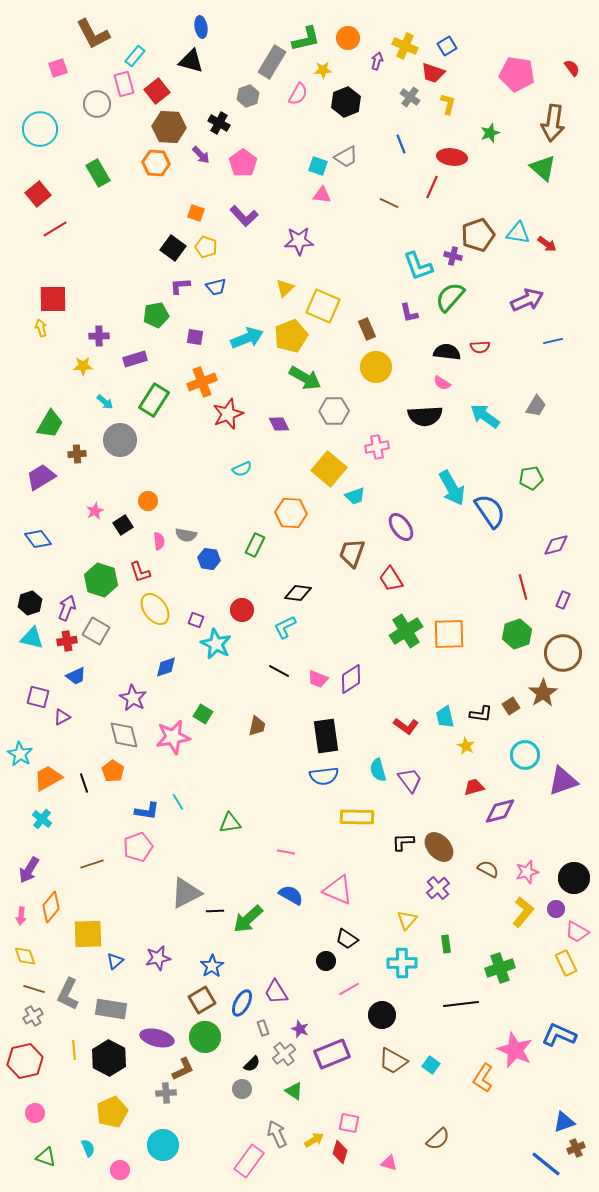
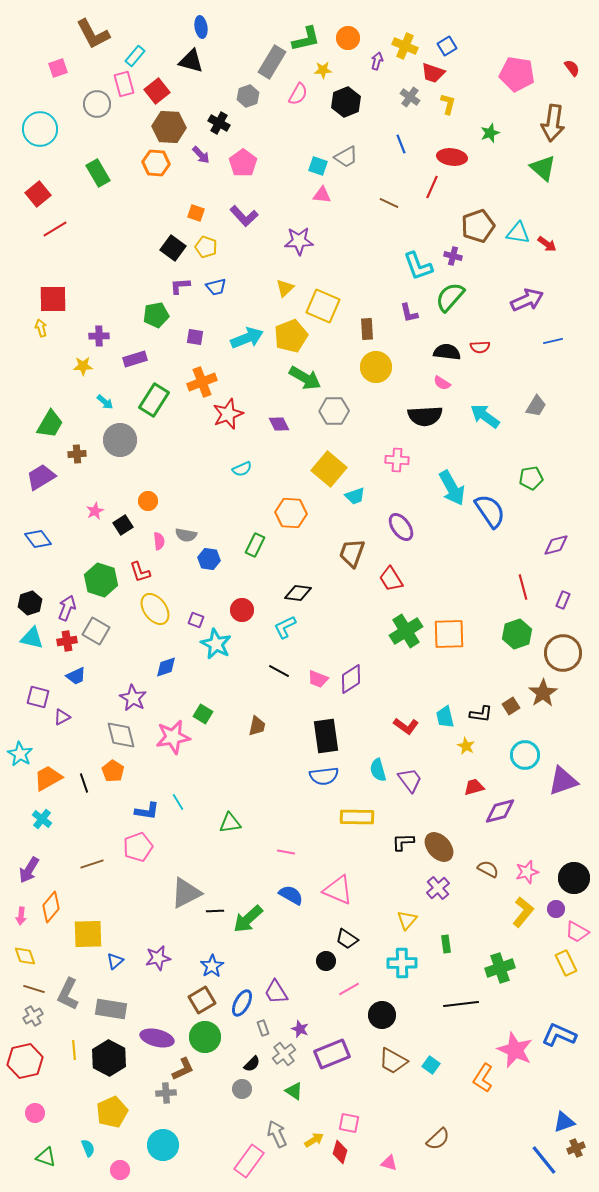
brown pentagon at (478, 235): moved 9 px up
brown rectangle at (367, 329): rotated 20 degrees clockwise
pink cross at (377, 447): moved 20 px right, 13 px down; rotated 15 degrees clockwise
gray diamond at (124, 735): moved 3 px left
blue line at (546, 1164): moved 2 px left, 4 px up; rotated 12 degrees clockwise
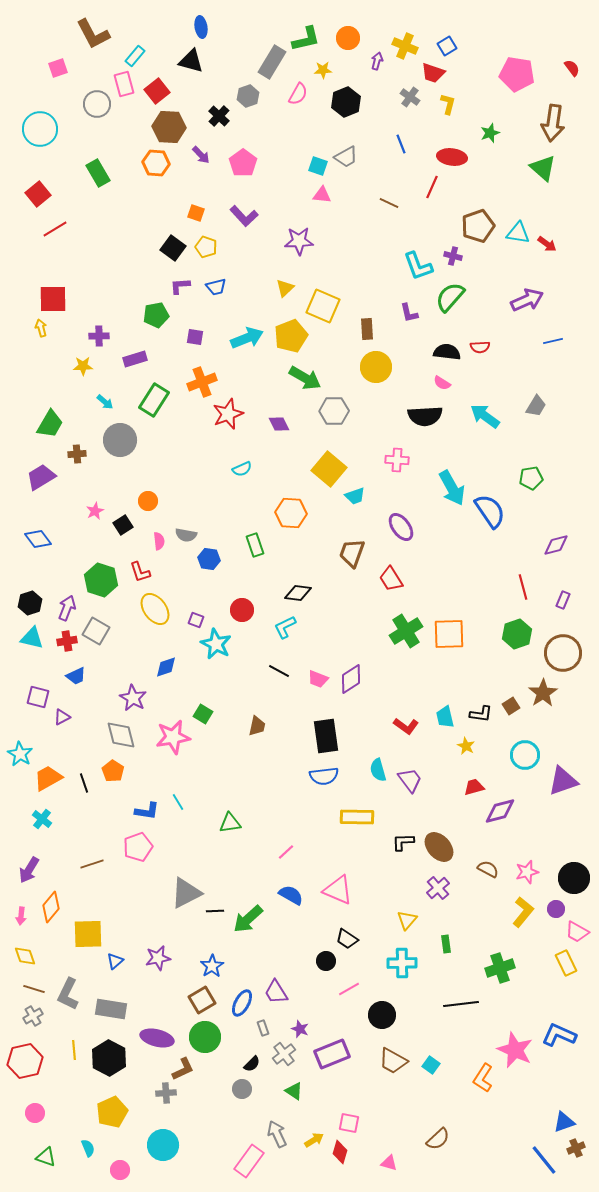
black cross at (219, 123): moved 7 px up; rotated 15 degrees clockwise
green rectangle at (255, 545): rotated 45 degrees counterclockwise
pink line at (286, 852): rotated 54 degrees counterclockwise
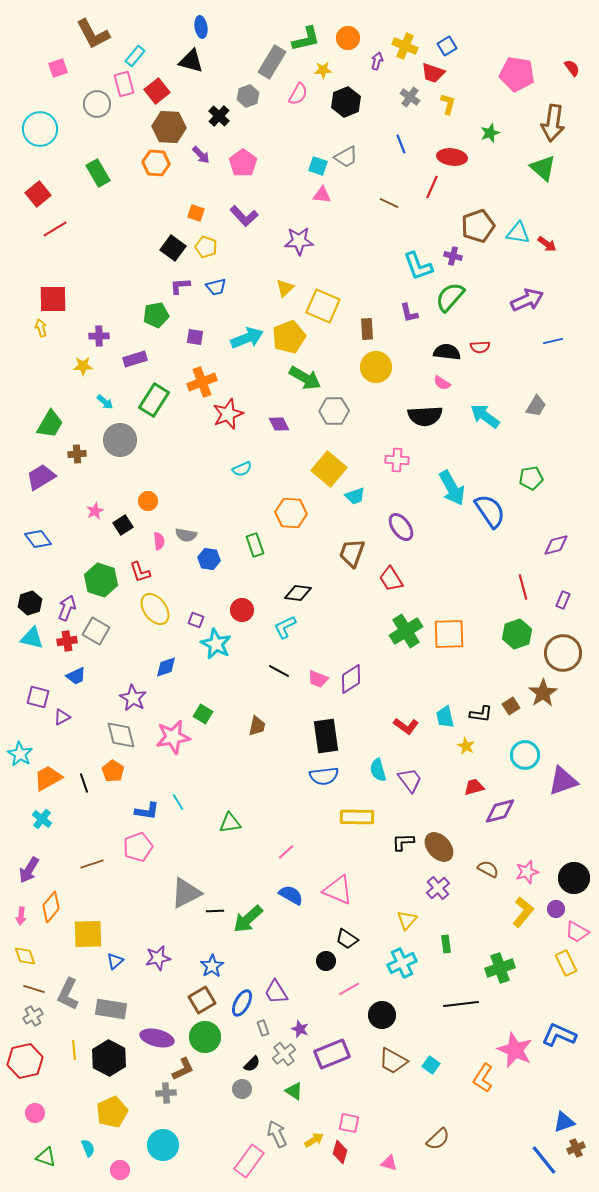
yellow pentagon at (291, 336): moved 2 px left, 1 px down
cyan cross at (402, 963): rotated 24 degrees counterclockwise
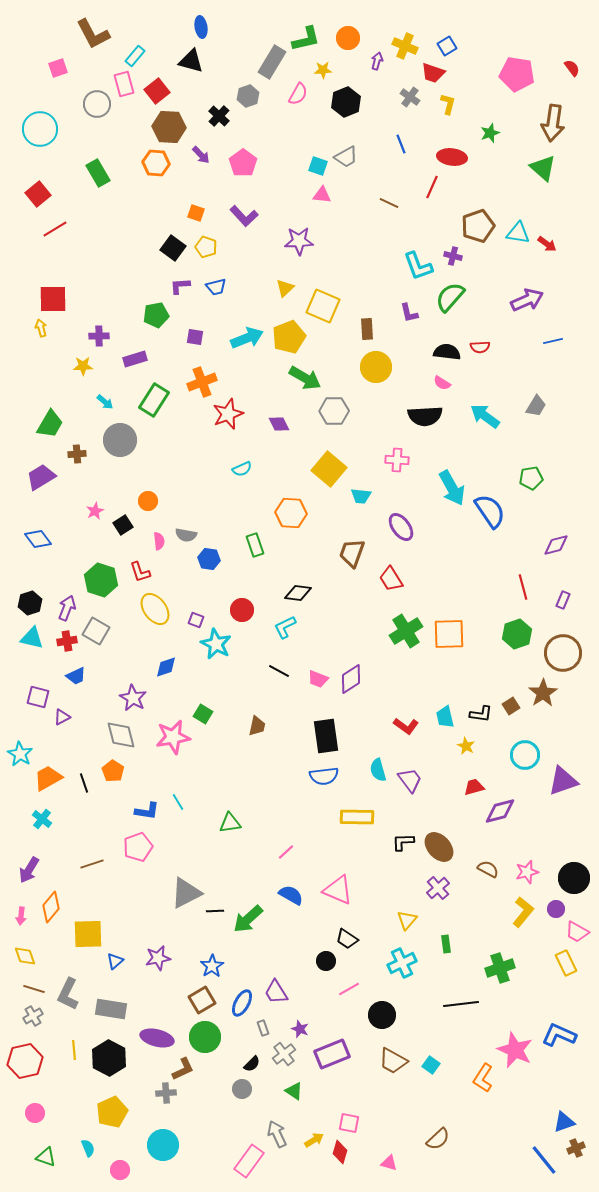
cyan trapezoid at (355, 496): moved 6 px right; rotated 25 degrees clockwise
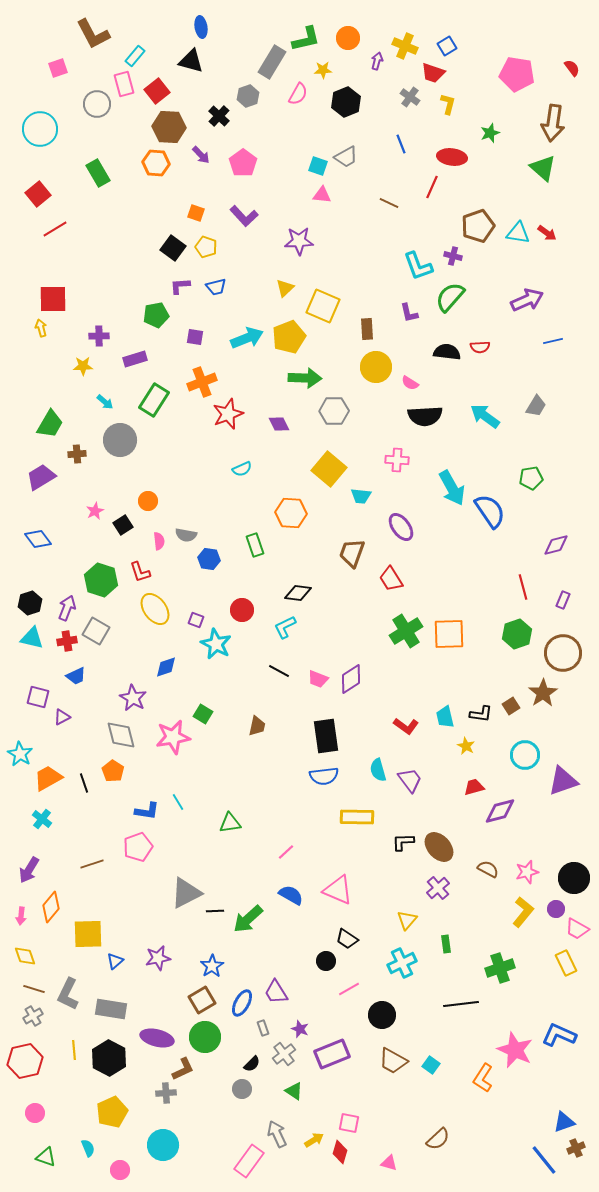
red arrow at (547, 244): moved 11 px up
green arrow at (305, 378): rotated 28 degrees counterclockwise
pink semicircle at (442, 383): moved 32 px left
pink trapezoid at (577, 932): moved 3 px up
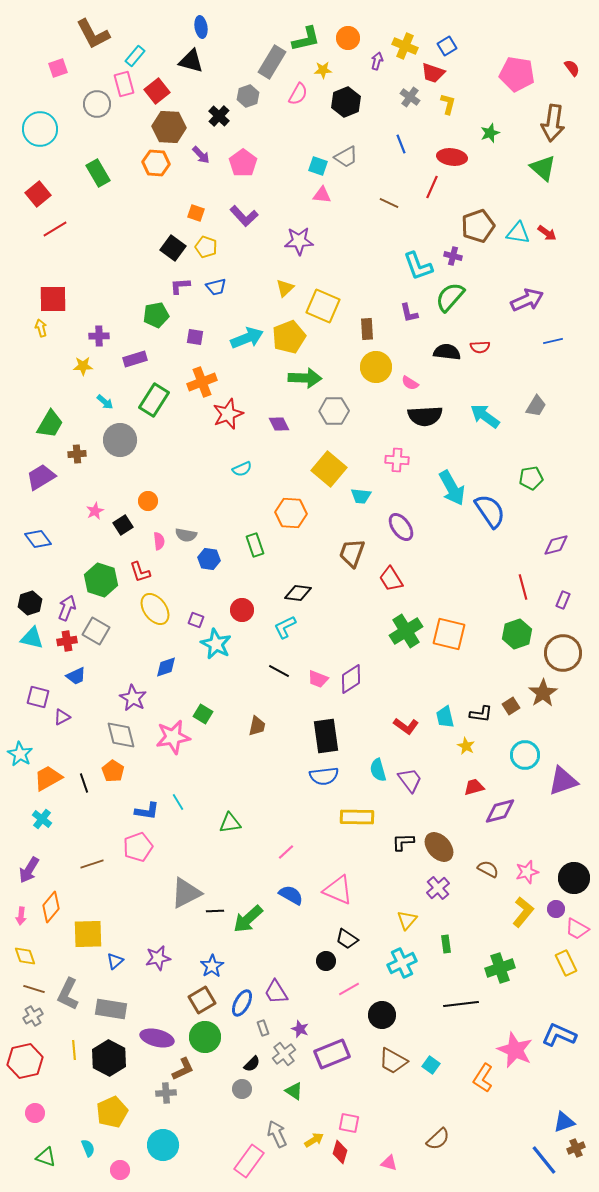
orange square at (449, 634): rotated 16 degrees clockwise
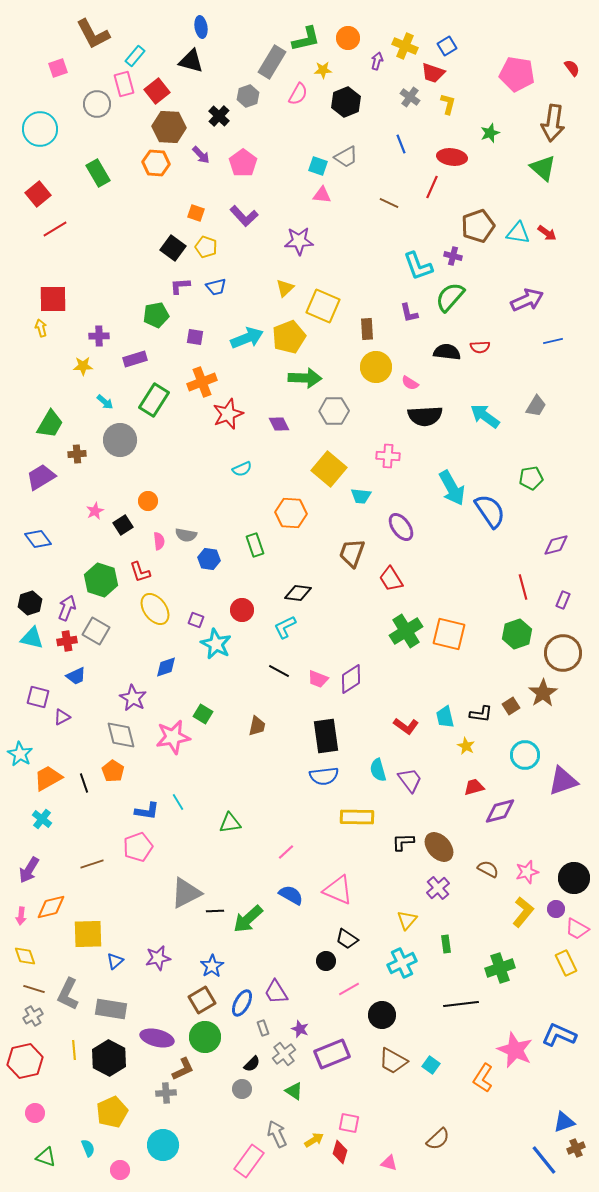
pink cross at (397, 460): moved 9 px left, 4 px up
orange diamond at (51, 907): rotated 36 degrees clockwise
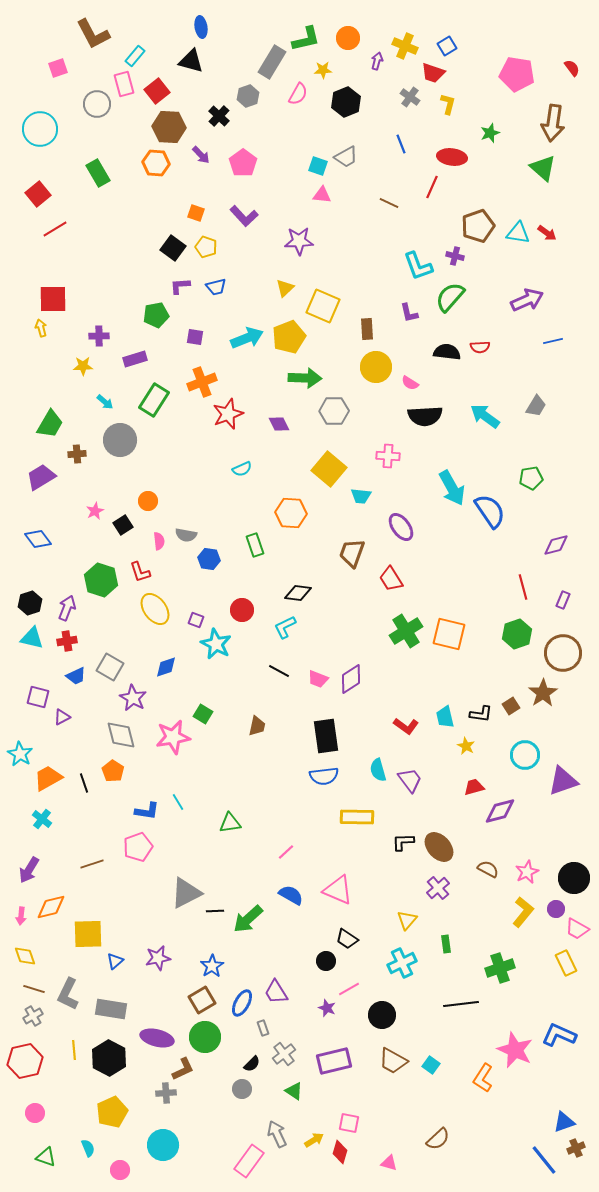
purple cross at (453, 256): moved 2 px right
gray square at (96, 631): moved 14 px right, 36 px down
pink star at (527, 872): rotated 10 degrees counterclockwise
purple star at (300, 1029): moved 27 px right, 21 px up
purple rectangle at (332, 1054): moved 2 px right, 7 px down; rotated 8 degrees clockwise
